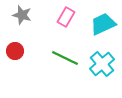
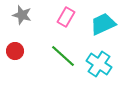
green line: moved 2 px left, 2 px up; rotated 16 degrees clockwise
cyan cross: moved 3 px left; rotated 15 degrees counterclockwise
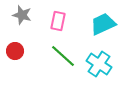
pink rectangle: moved 8 px left, 4 px down; rotated 18 degrees counterclockwise
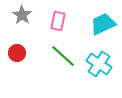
gray star: rotated 18 degrees clockwise
red circle: moved 2 px right, 2 px down
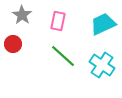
red circle: moved 4 px left, 9 px up
cyan cross: moved 3 px right, 1 px down
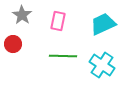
green line: rotated 40 degrees counterclockwise
